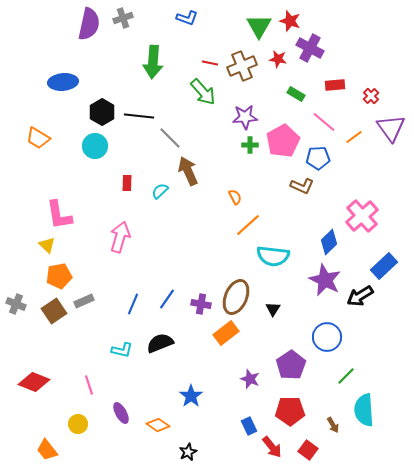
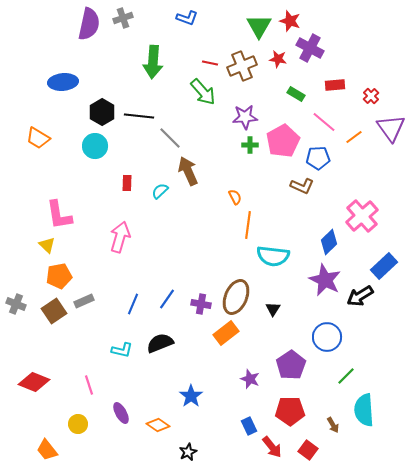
orange line at (248, 225): rotated 40 degrees counterclockwise
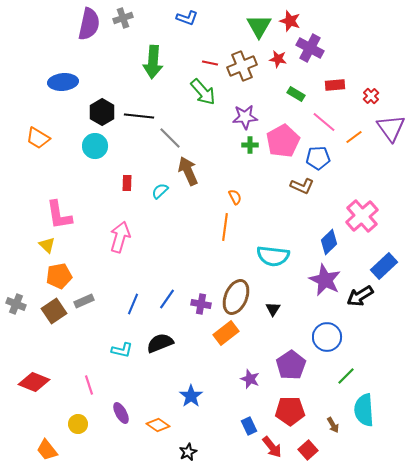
orange line at (248, 225): moved 23 px left, 2 px down
red square at (308, 450): rotated 12 degrees clockwise
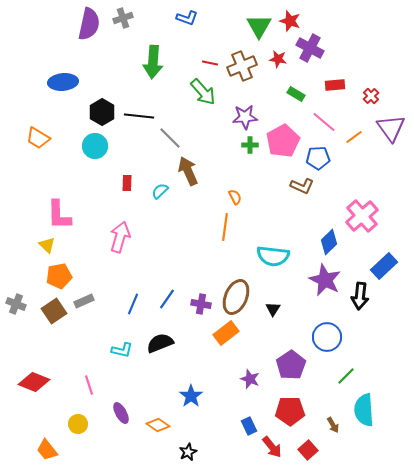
pink L-shape at (59, 215): rotated 8 degrees clockwise
black arrow at (360, 296): rotated 52 degrees counterclockwise
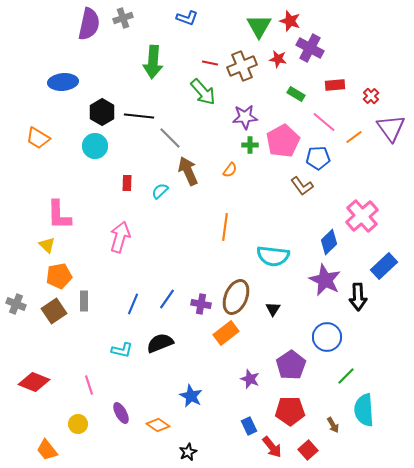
brown L-shape at (302, 186): rotated 30 degrees clockwise
orange semicircle at (235, 197): moved 5 px left, 27 px up; rotated 63 degrees clockwise
black arrow at (360, 296): moved 2 px left, 1 px down; rotated 8 degrees counterclockwise
gray rectangle at (84, 301): rotated 66 degrees counterclockwise
blue star at (191, 396): rotated 10 degrees counterclockwise
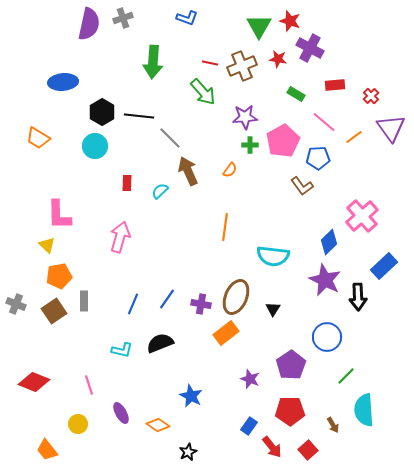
blue rectangle at (249, 426): rotated 60 degrees clockwise
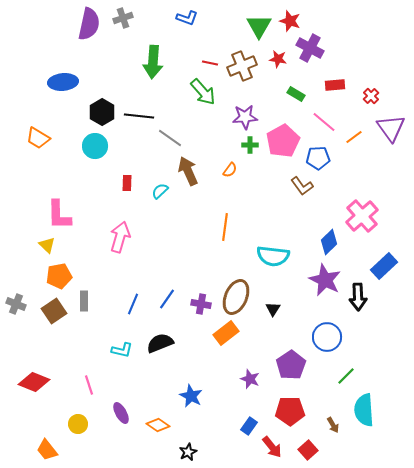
gray line at (170, 138): rotated 10 degrees counterclockwise
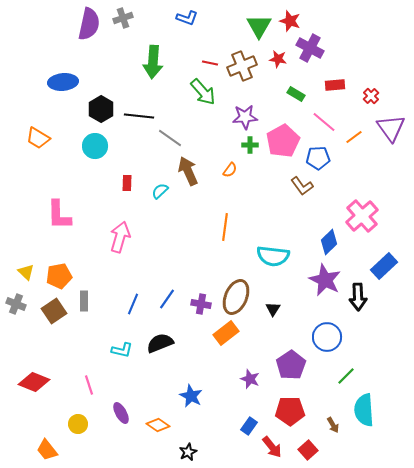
black hexagon at (102, 112): moved 1 px left, 3 px up
yellow triangle at (47, 245): moved 21 px left, 27 px down
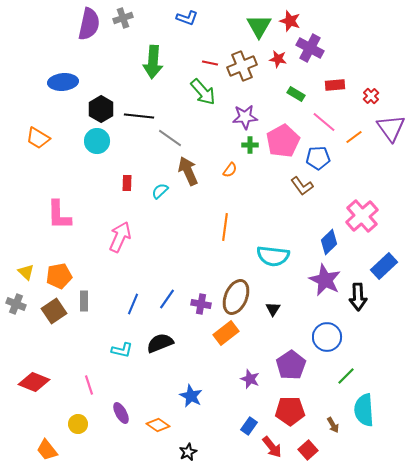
cyan circle at (95, 146): moved 2 px right, 5 px up
pink arrow at (120, 237): rotated 8 degrees clockwise
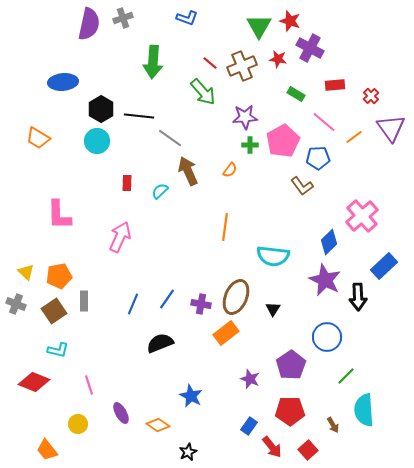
red line at (210, 63): rotated 28 degrees clockwise
cyan L-shape at (122, 350): moved 64 px left
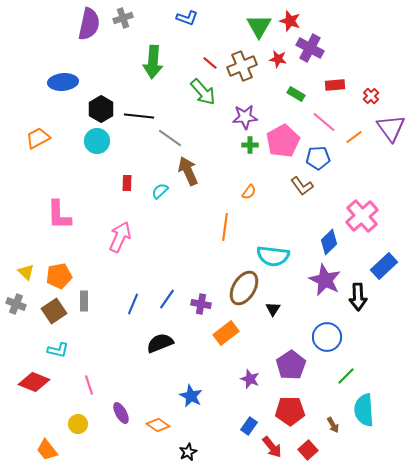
orange trapezoid at (38, 138): rotated 120 degrees clockwise
orange semicircle at (230, 170): moved 19 px right, 22 px down
brown ellipse at (236, 297): moved 8 px right, 9 px up; rotated 8 degrees clockwise
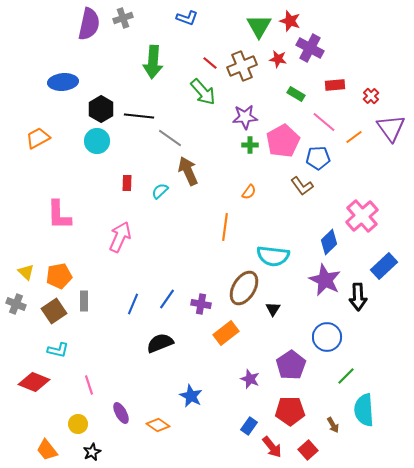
black star at (188, 452): moved 96 px left
